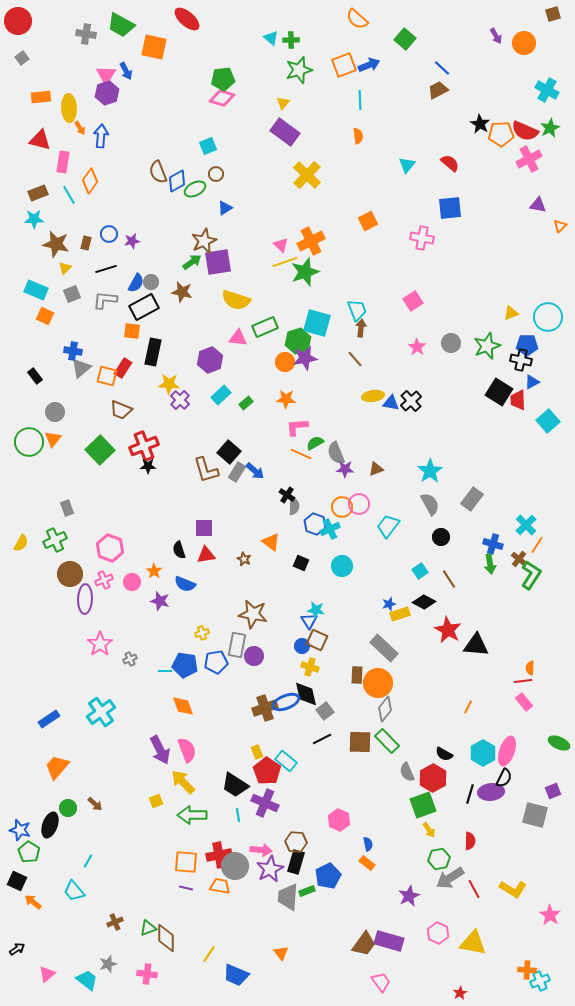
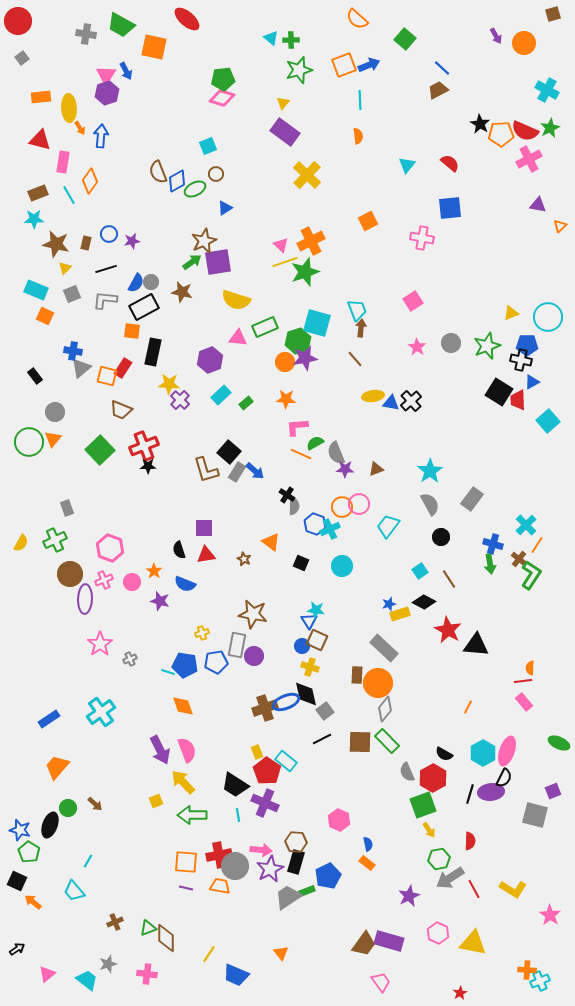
cyan line at (165, 671): moved 3 px right, 1 px down; rotated 16 degrees clockwise
gray trapezoid at (288, 897): rotated 52 degrees clockwise
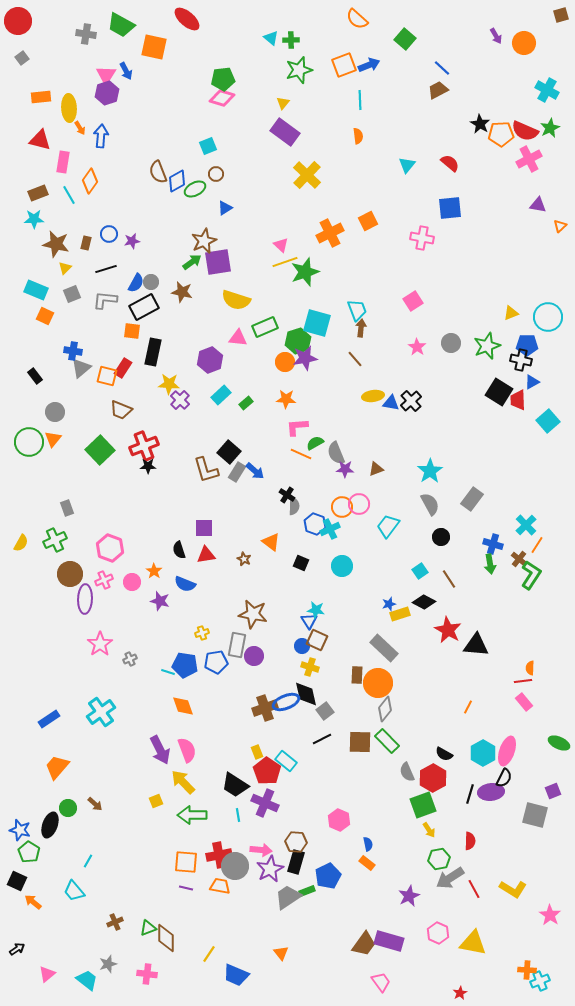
brown square at (553, 14): moved 8 px right, 1 px down
orange cross at (311, 241): moved 19 px right, 8 px up
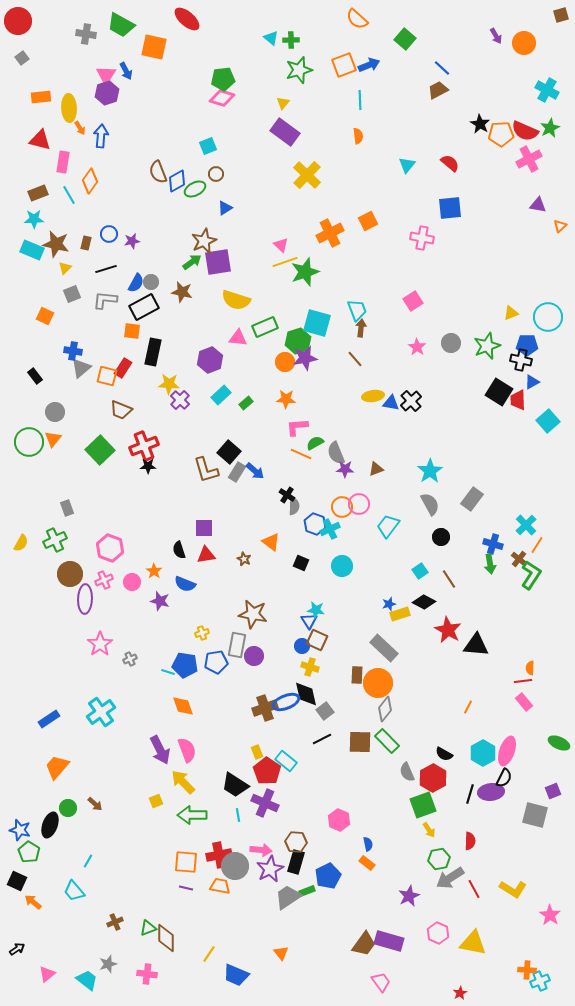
cyan rectangle at (36, 290): moved 4 px left, 40 px up
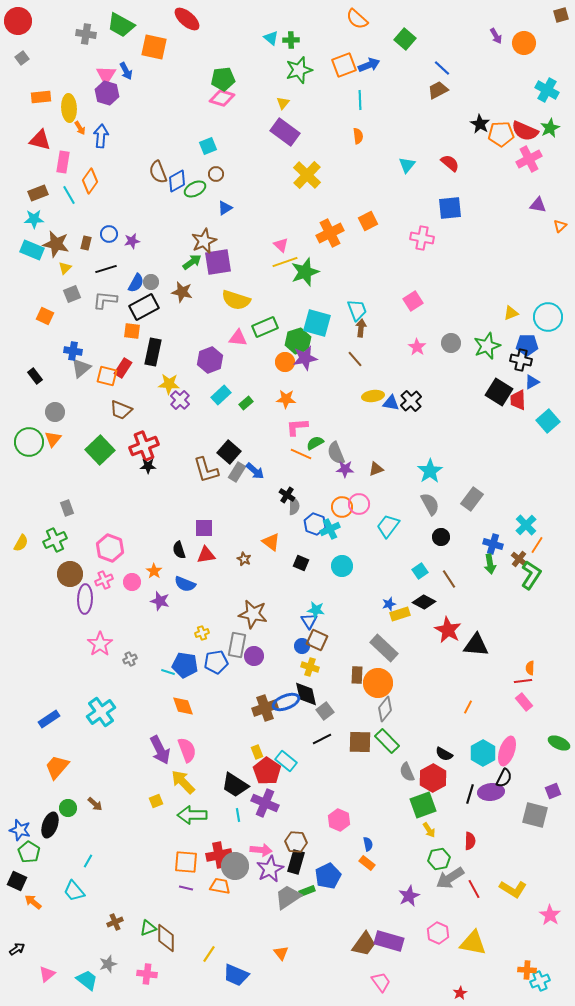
purple hexagon at (107, 93): rotated 25 degrees counterclockwise
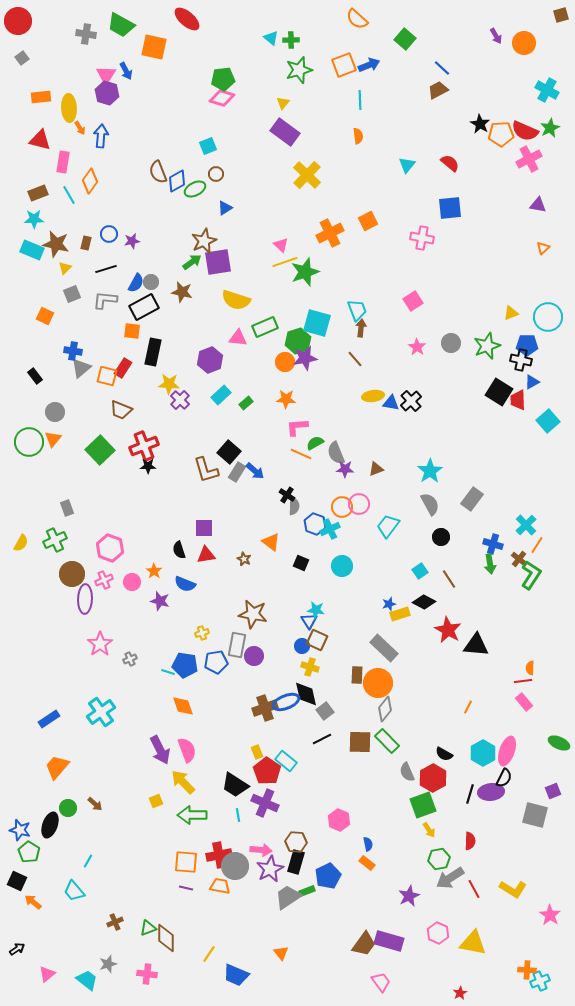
orange triangle at (560, 226): moved 17 px left, 22 px down
brown circle at (70, 574): moved 2 px right
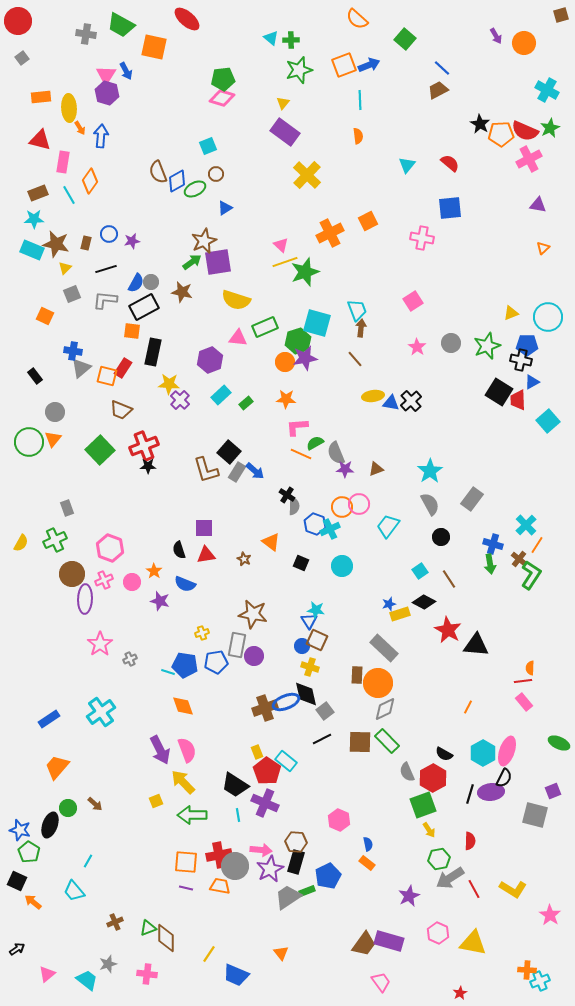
gray diamond at (385, 709): rotated 25 degrees clockwise
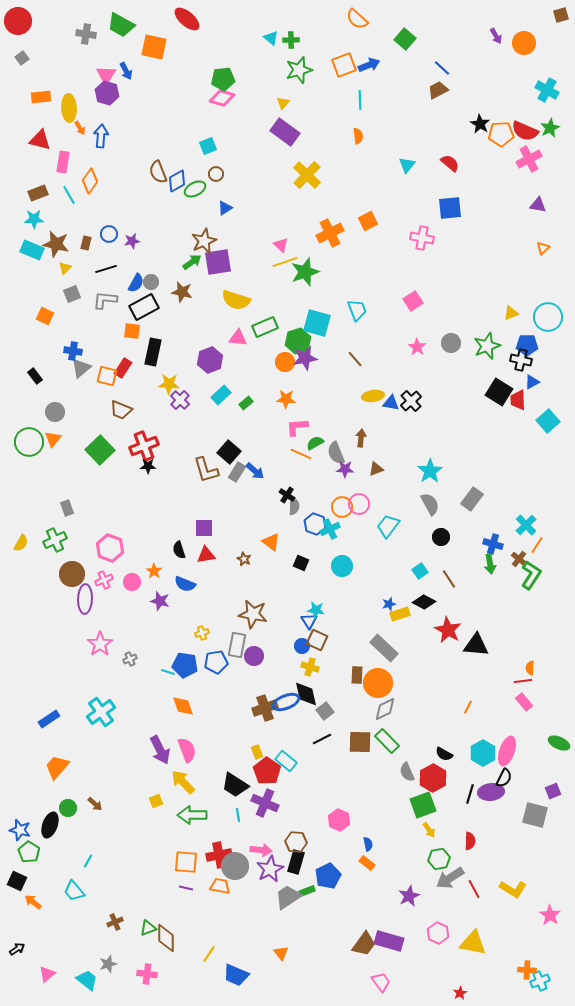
brown arrow at (361, 328): moved 110 px down
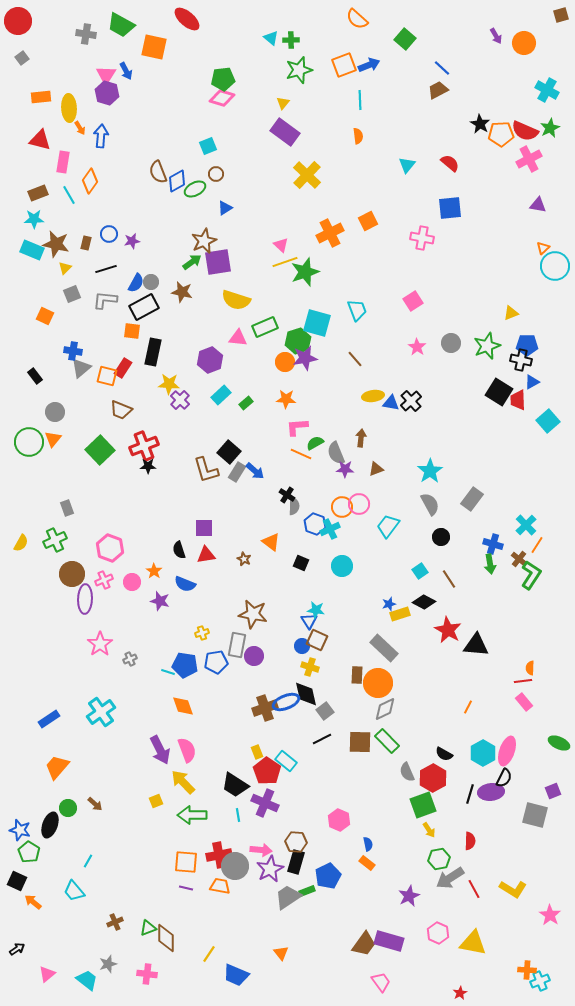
cyan circle at (548, 317): moved 7 px right, 51 px up
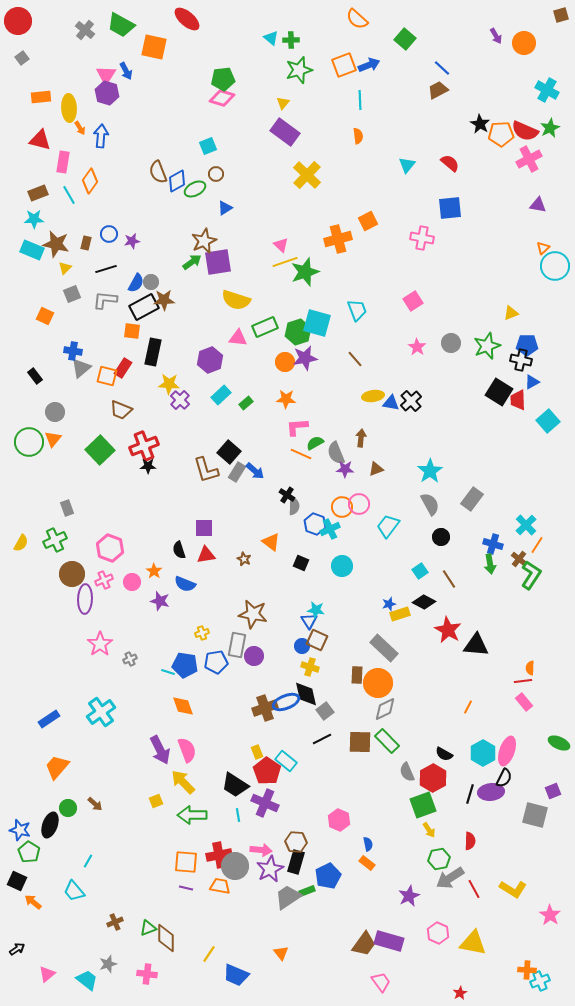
gray cross at (86, 34): moved 1 px left, 4 px up; rotated 30 degrees clockwise
orange cross at (330, 233): moved 8 px right, 6 px down; rotated 12 degrees clockwise
brown star at (182, 292): moved 18 px left, 8 px down; rotated 15 degrees counterclockwise
green hexagon at (298, 341): moved 9 px up
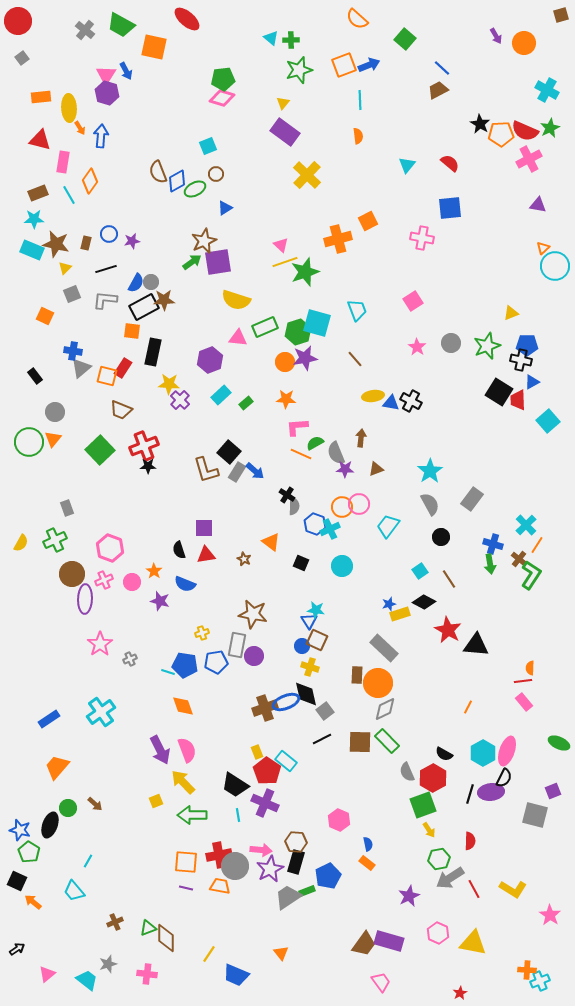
black cross at (411, 401): rotated 20 degrees counterclockwise
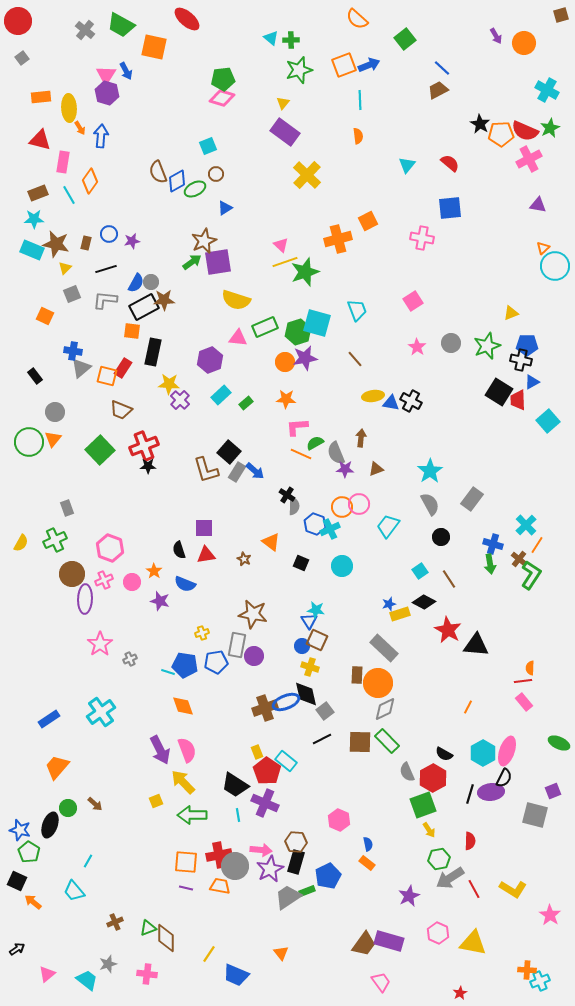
green square at (405, 39): rotated 10 degrees clockwise
